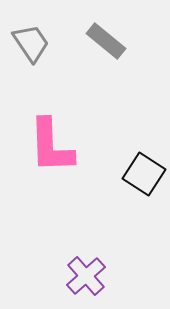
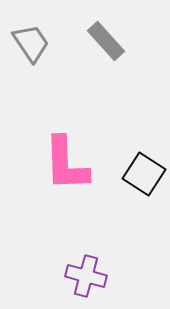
gray rectangle: rotated 9 degrees clockwise
pink L-shape: moved 15 px right, 18 px down
purple cross: rotated 33 degrees counterclockwise
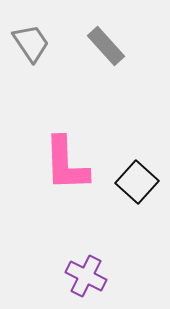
gray rectangle: moved 5 px down
black square: moved 7 px left, 8 px down; rotated 9 degrees clockwise
purple cross: rotated 12 degrees clockwise
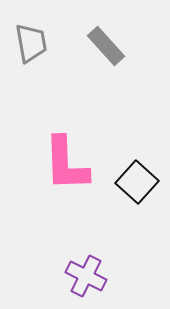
gray trapezoid: rotated 24 degrees clockwise
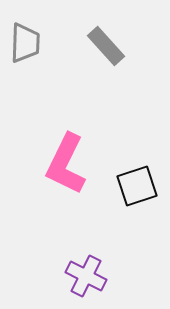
gray trapezoid: moved 6 px left; rotated 12 degrees clockwise
pink L-shape: rotated 28 degrees clockwise
black square: moved 4 px down; rotated 30 degrees clockwise
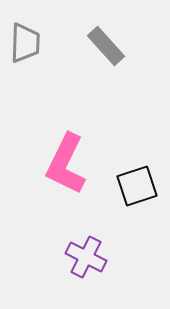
purple cross: moved 19 px up
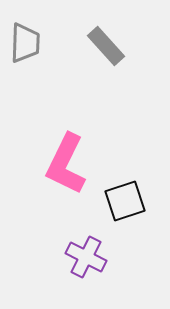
black square: moved 12 px left, 15 px down
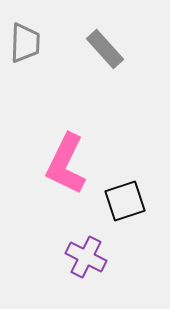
gray rectangle: moved 1 px left, 3 px down
